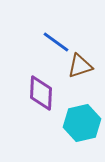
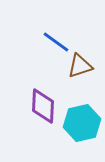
purple diamond: moved 2 px right, 13 px down
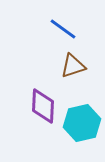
blue line: moved 7 px right, 13 px up
brown triangle: moved 7 px left
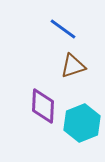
cyan hexagon: rotated 9 degrees counterclockwise
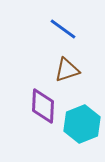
brown triangle: moved 6 px left, 4 px down
cyan hexagon: moved 1 px down
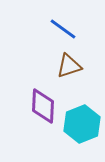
brown triangle: moved 2 px right, 4 px up
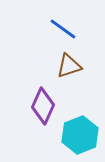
purple diamond: rotated 21 degrees clockwise
cyan hexagon: moved 2 px left, 11 px down
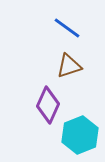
blue line: moved 4 px right, 1 px up
purple diamond: moved 5 px right, 1 px up
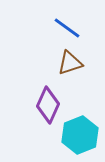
brown triangle: moved 1 px right, 3 px up
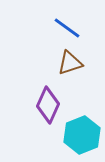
cyan hexagon: moved 2 px right
